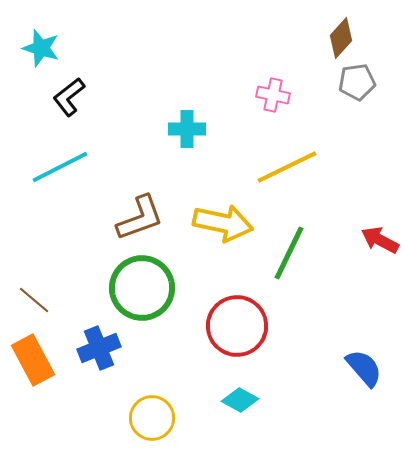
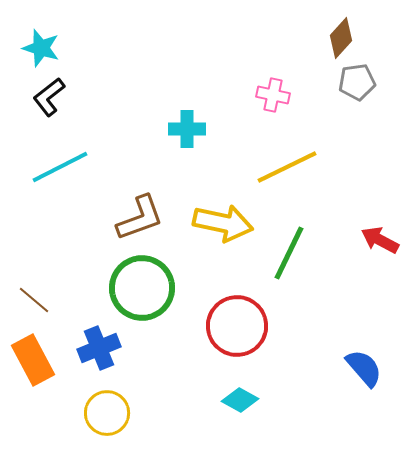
black L-shape: moved 20 px left
yellow circle: moved 45 px left, 5 px up
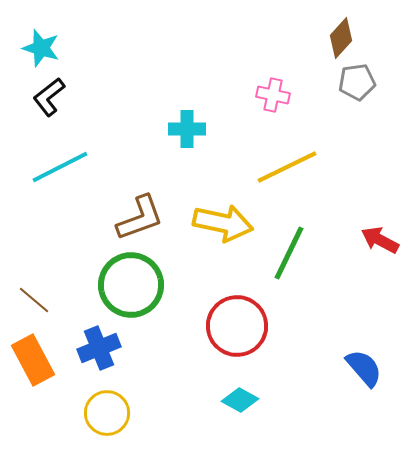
green circle: moved 11 px left, 3 px up
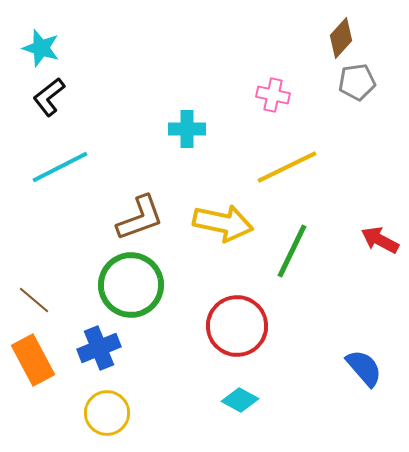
green line: moved 3 px right, 2 px up
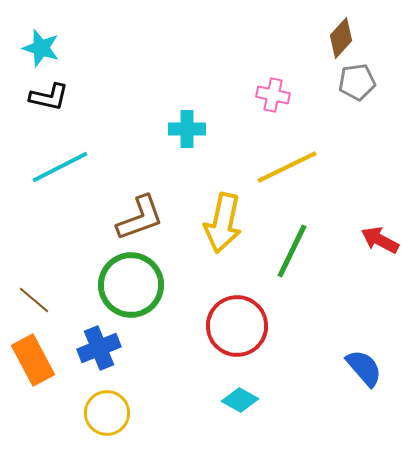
black L-shape: rotated 129 degrees counterclockwise
yellow arrow: rotated 90 degrees clockwise
